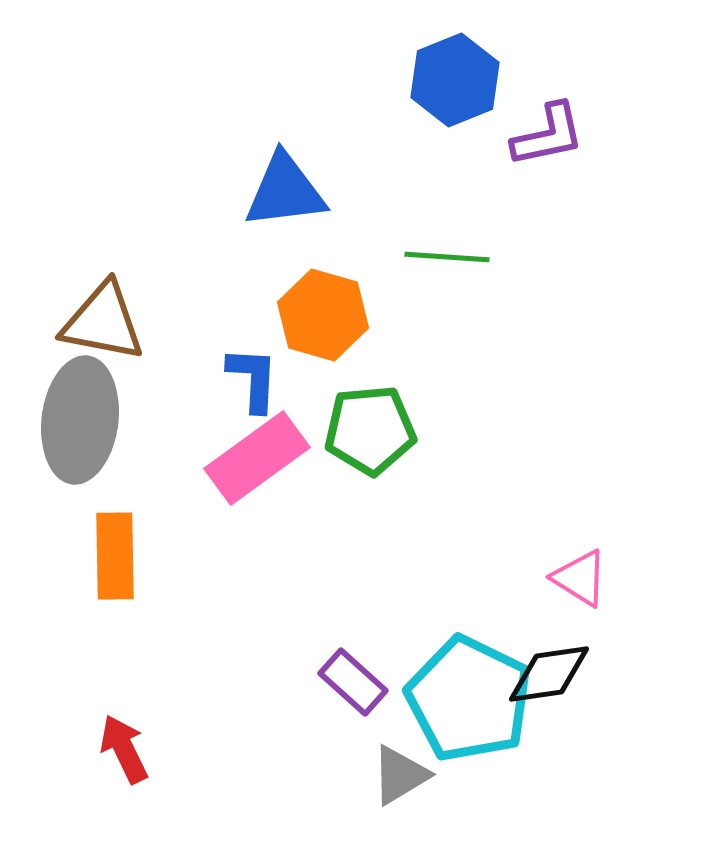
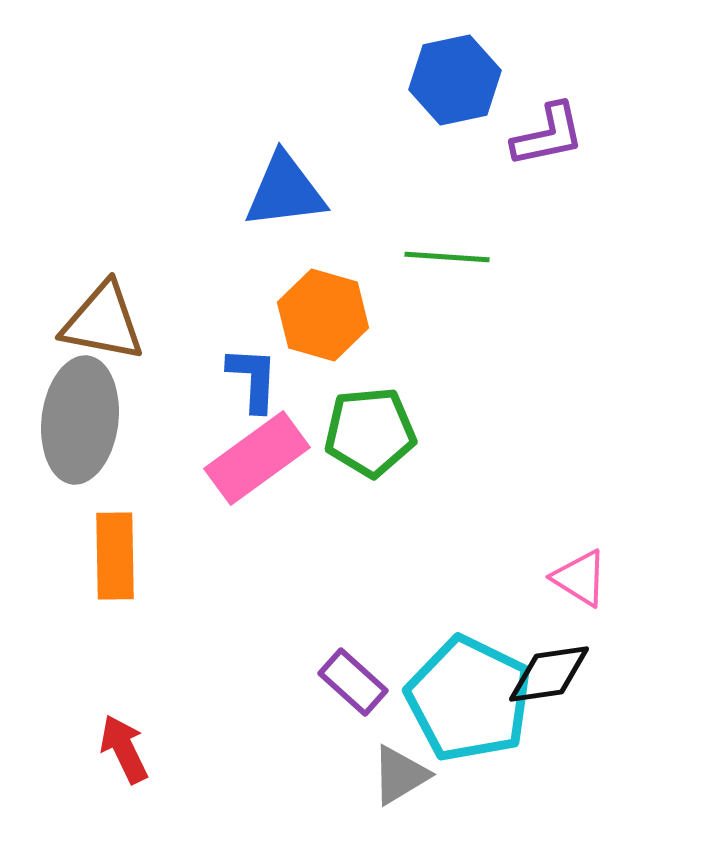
blue hexagon: rotated 10 degrees clockwise
green pentagon: moved 2 px down
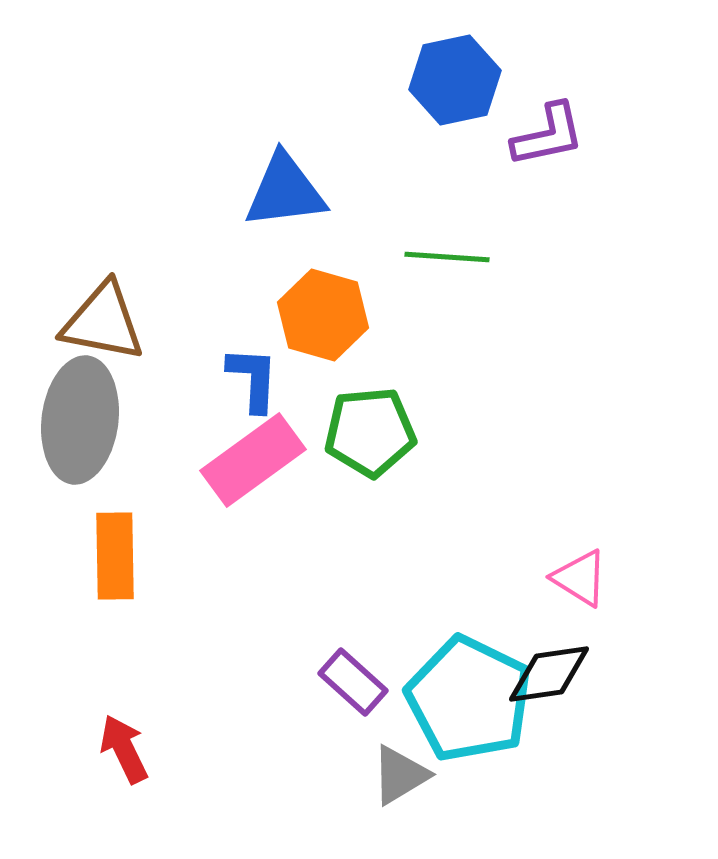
pink rectangle: moved 4 px left, 2 px down
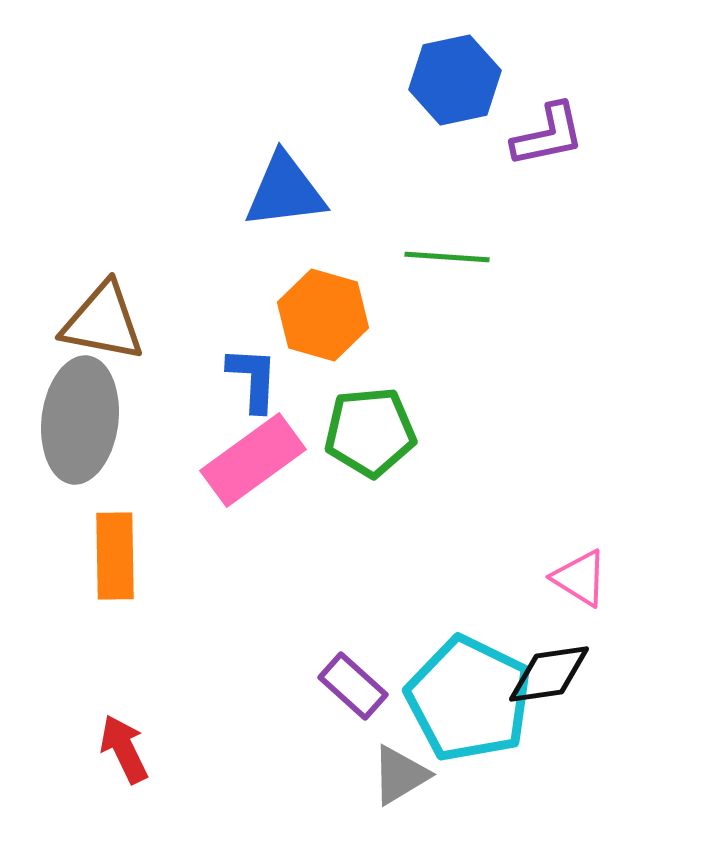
purple rectangle: moved 4 px down
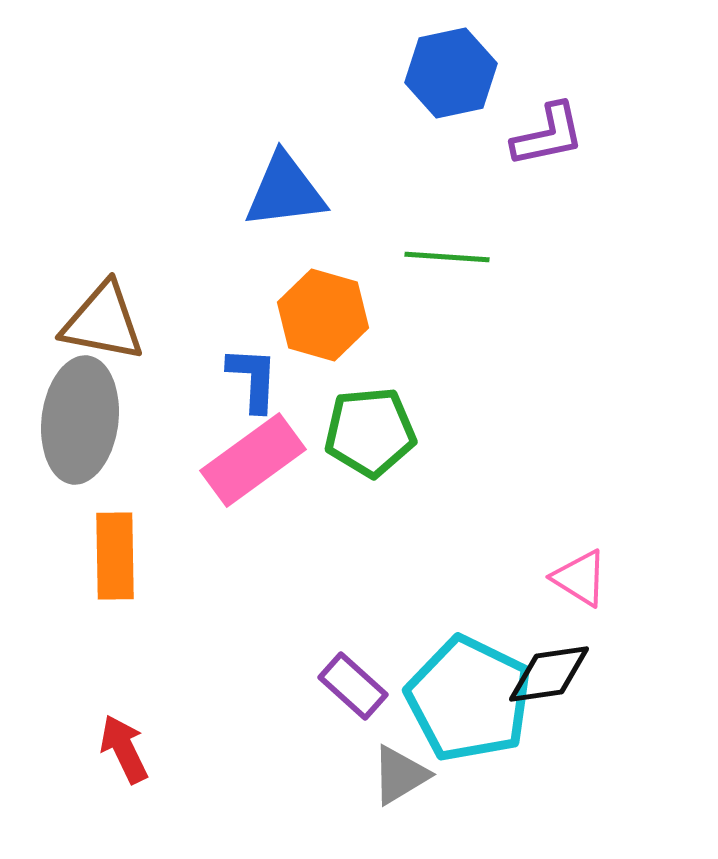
blue hexagon: moved 4 px left, 7 px up
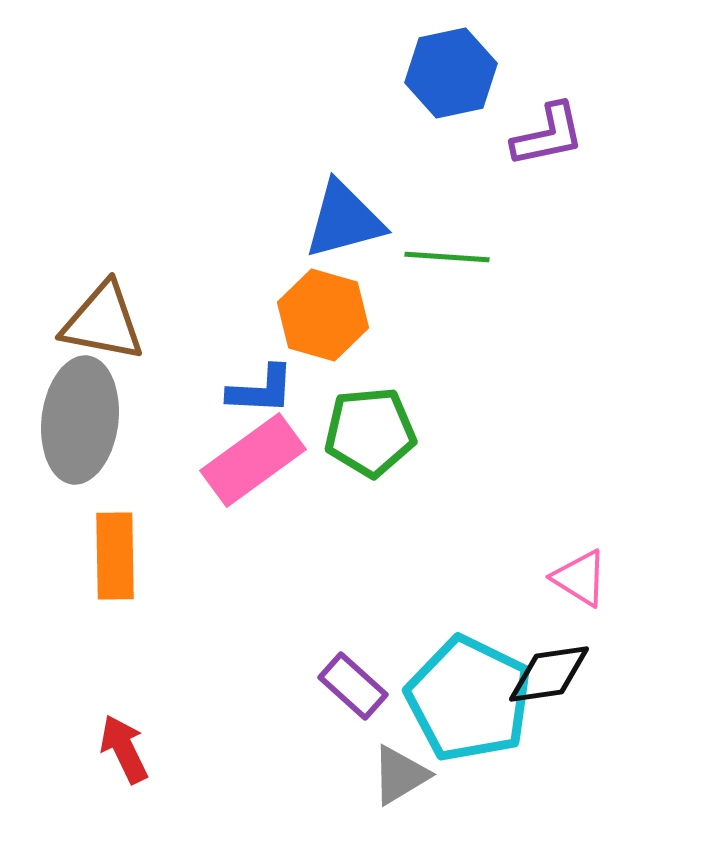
blue triangle: moved 59 px right, 29 px down; rotated 8 degrees counterclockwise
blue L-shape: moved 8 px right, 11 px down; rotated 90 degrees clockwise
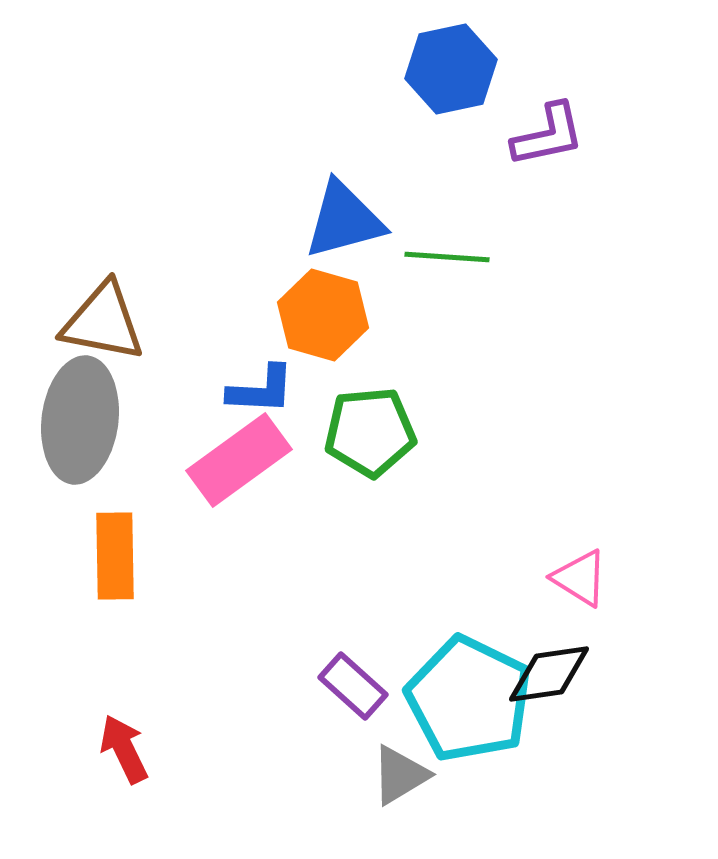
blue hexagon: moved 4 px up
pink rectangle: moved 14 px left
